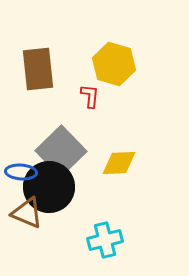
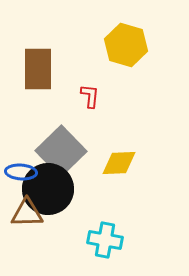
yellow hexagon: moved 12 px right, 19 px up
brown rectangle: rotated 6 degrees clockwise
black circle: moved 1 px left, 2 px down
brown triangle: rotated 24 degrees counterclockwise
cyan cross: rotated 24 degrees clockwise
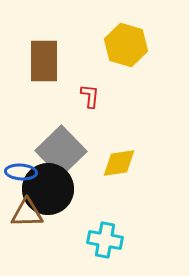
brown rectangle: moved 6 px right, 8 px up
yellow diamond: rotated 6 degrees counterclockwise
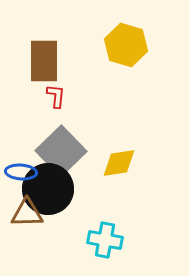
red L-shape: moved 34 px left
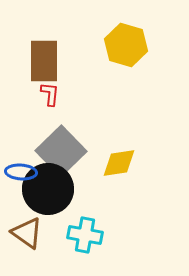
red L-shape: moved 6 px left, 2 px up
brown triangle: moved 20 px down; rotated 36 degrees clockwise
cyan cross: moved 20 px left, 5 px up
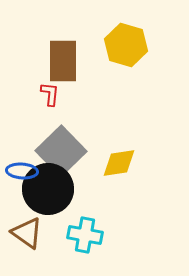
brown rectangle: moved 19 px right
blue ellipse: moved 1 px right, 1 px up
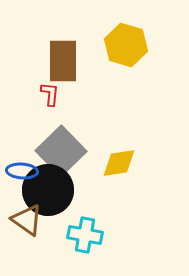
black circle: moved 1 px down
brown triangle: moved 13 px up
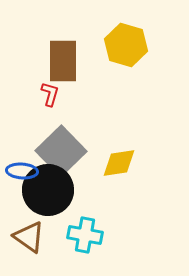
red L-shape: rotated 10 degrees clockwise
brown triangle: moved 2 px right, 17 px down
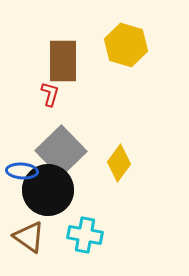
yellow diamond: rotated 45 degrees counterclockwise
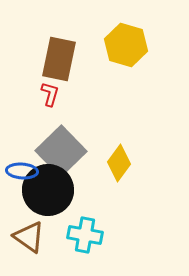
brown rectangle: moved 4 px left, 2 px up; rotated 12 degrees clockwise
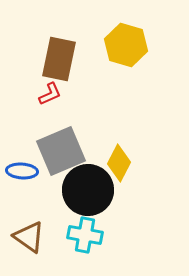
red L-shape: rotated 50 degrees clockwise
gray square: rotated 21 degrees clockwise
yellow diamond: rotated 9 degrees counterclockwise
black circle: moved 40 px right
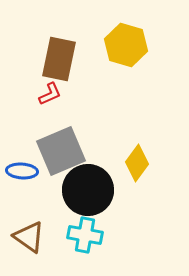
yellow diamond: moved 18 px right; rotated 9 degrees clockwise
